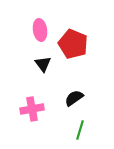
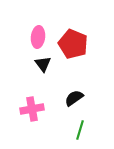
pink ellipse: moved 2 px left, 7 px down; rotated 15 degrees clockwise
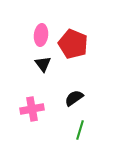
pink ellipse: moved 3 px right, 2 px up
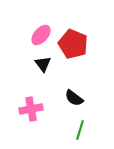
pink ellipse: rotated 35 degrees clockwise
black semicircle: rotated 108 degrees counterclockwise
pink cross: moved 1 px left
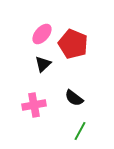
pink ellipse: moved 1 px right, 1 px up
black triangle: rotated 24 degrees clockwise
pink cross: moved 3 px right, 4 px up
green line: moved 1 px down; rotated 12 degrees clockwise
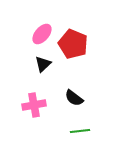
green line: rotated 54 degrees clockwise
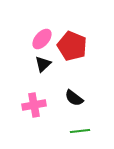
pink ellipse: moved 5 px down
red pentagon: moved 1 px left, 2 px down
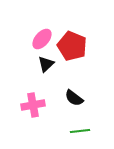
black triangle: moved 3 px right
pink cross: moved 1 px left
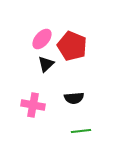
black semicircle: rotated 42 degrees counterclockwise
pink cross: rotated 20 degrees clockwise
green line: moved 1 px right
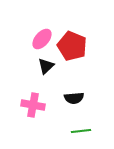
black triangle: moved 2 px down
